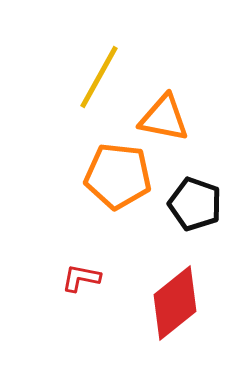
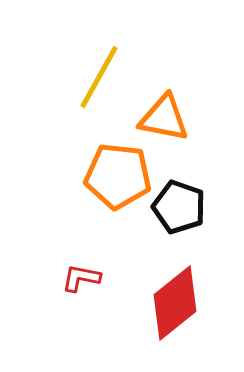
black pentagon: moved 16 px left, 3 px down
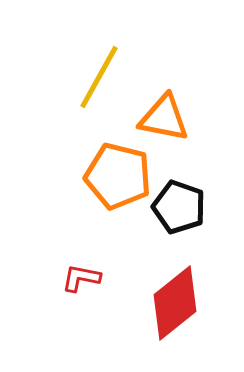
orange pentagon: rotated 8 degrees clockwise
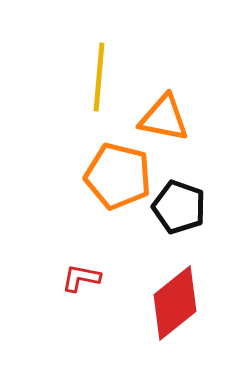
yellow line: rotated 24 degrees counterclockwise
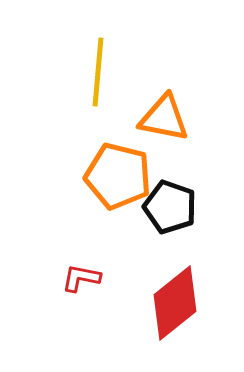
yellow line: moved 1 px left, 5 px up
black pentagon: moved 9 px left
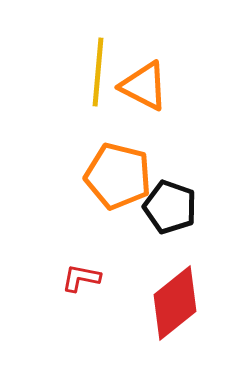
orange triangle: moved 20 px left, 32 px up; rotated 16 degrees clockwise
